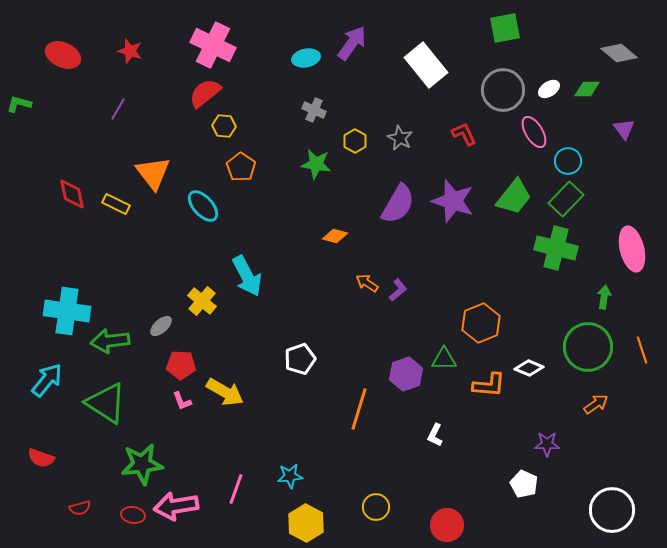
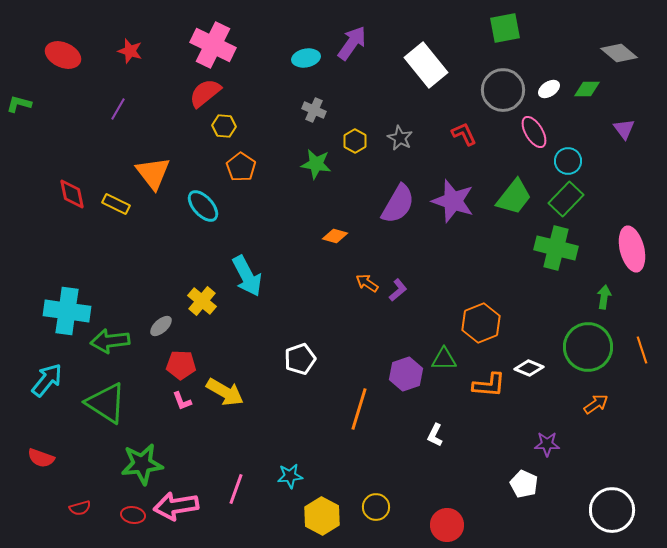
yellow hexagon at (306, 523): moved 16 px right, 7 px up
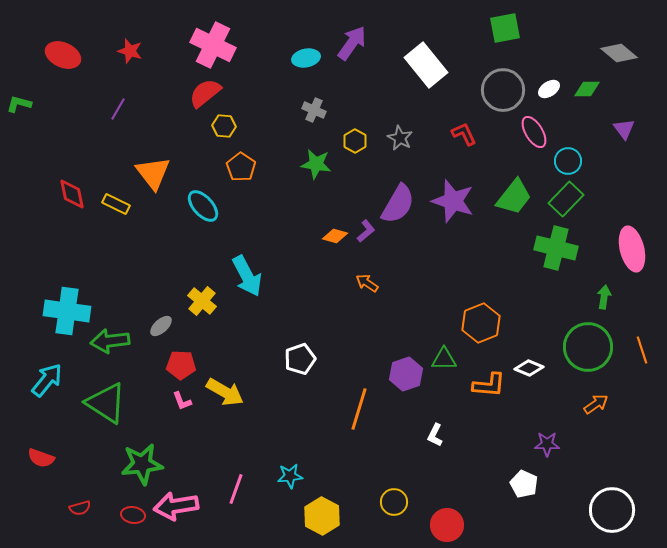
purple L-shape at (398, 290): moved 32 px left, 59 px up
yellow circle at (376, 507): moved 18 px right, 5 px up
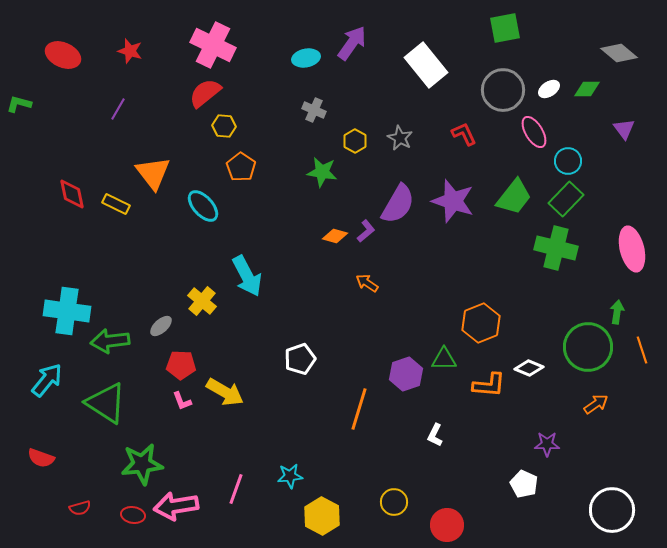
green star at (316, 164): moved 6 px right, 8 px down
green arrow at (604, 297): moved 13 px right, 15 px down
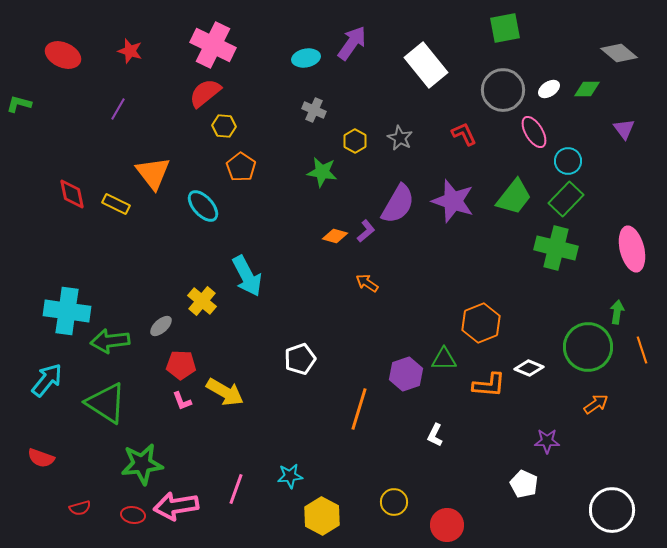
purple star at (547, 444): moved 3 px up
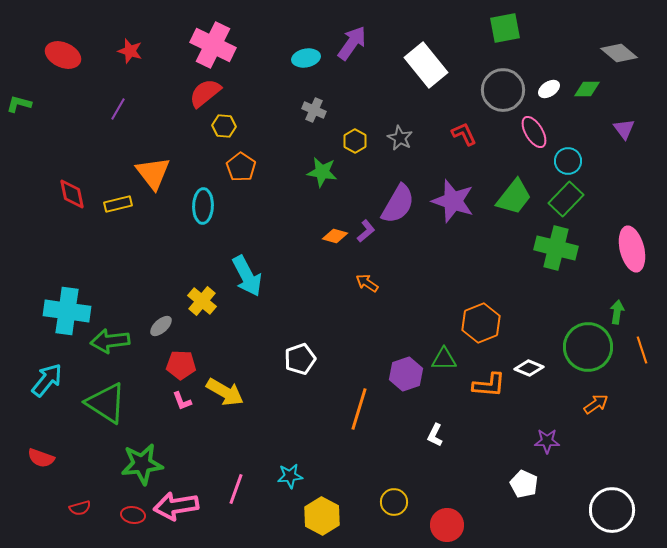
yellow rectangle at (116, 204): moved 2 px right; rotated 40 degrees counterclockwise
cyan ellipse at (203, 206): rotated 44 degrees clockwise
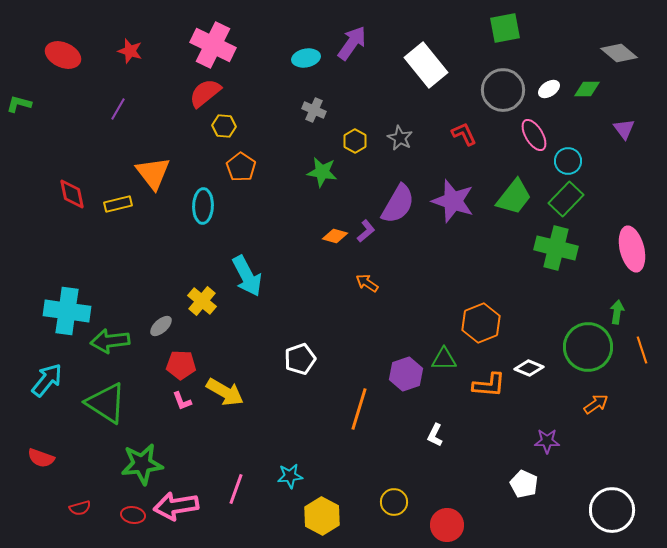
pink ellipse at (534, 132): moved 3 px down
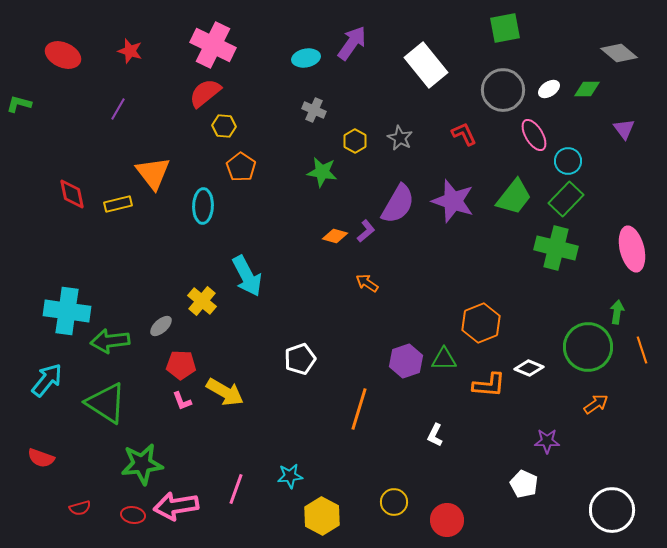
purple hexagon at (406, 374): moved 13 px up
red circle at (447, 525): moved 5 px up
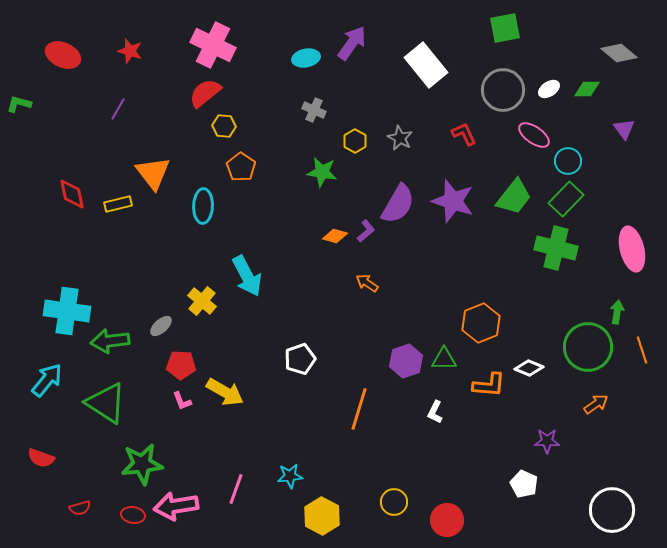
pink ellipse at (534, 135): rotated 24 degrees counterclockwise
white L-shape at (435, 435): moved 23 px up
